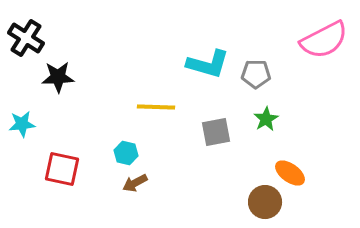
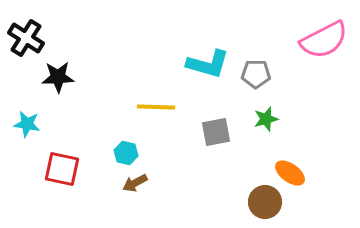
green star: rotated 15 degrees clockwise
cyan star: moved 5 px right; rotated 16 degrees clockwise
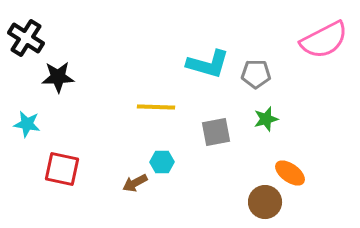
cyan hexagon: moved 36 px right, 9 px down; rotated 15 degrees counterclockwise
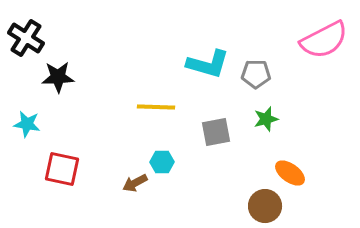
brown circle: moved 4 px down
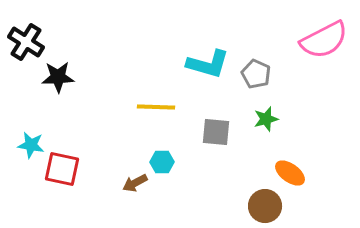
black cross: moved 4 px down
gray pentagon: rotated 24 degrees clockwise
cyan star: moved 4 px right, 21 px down
gray square: rotated 16 degrees clockwise
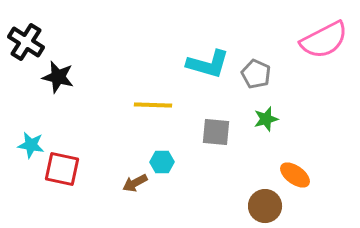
black star: rotated 16 degrees clockwise
yellow line: moved 3 px left, 2 px up
orange ellipse: moved 5 px right, 2 px down
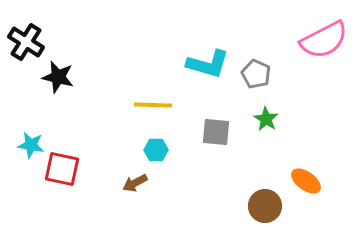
green star: rotated 25 degrees counterclockwise
cyan hexagon: moved 6 px left, 12 px up
orange ellipse: moved 11 px right, 6 px down
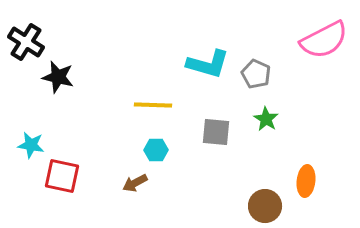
red square: moved 7 px down
orange ellipse: rotated 60 degrees clockwise
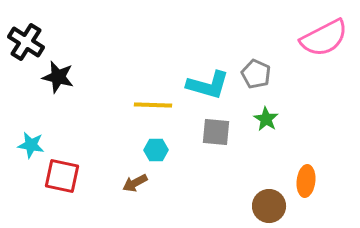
pink semicircle: moved 2 px up
cyan L-shape: moved 21 px down
brown circle: moved 4 px right
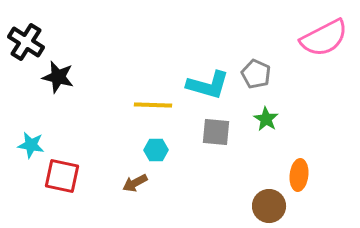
orange ellipse: moved 7 px left, 6 px up
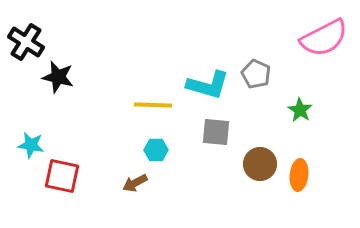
green star: moved 34 px right, 9 px up
brown circle: moved 9 px left, 42 px up
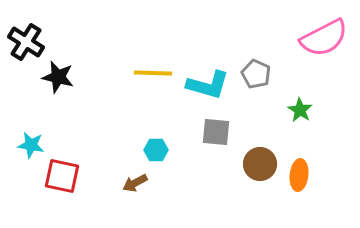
yellow line: moved 32 px up
